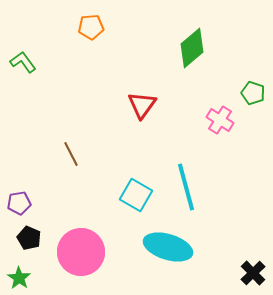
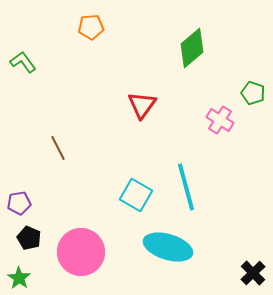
brown line: moved 13 px left, 6 px up
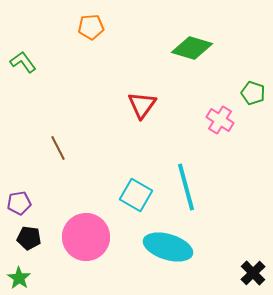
green diamond: rotated 57 degrees clockwise
black pentagon: rotated 15 degrees counterclockwise
pink circle: moved 5 px right, 15 px up
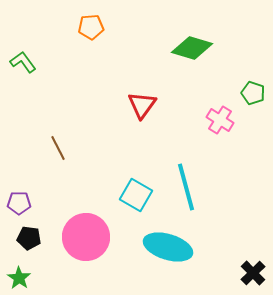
purple pentagon: rotated 10 degrees clockwise
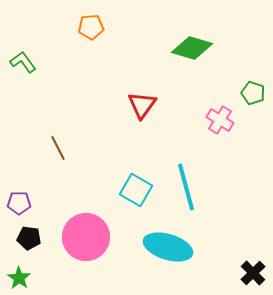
cyan square: moved 5 px up
